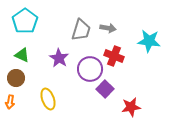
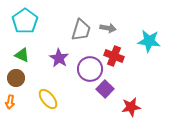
yellow ellipse: rotated 20 degrees counterclockwise
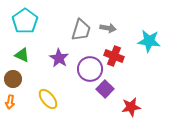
brown circle: moved 3 px left, 1 px down
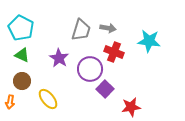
cyan pentagon: moved 4 px left, 7 px down; rotated 10 degrees counterclockwise
red cross: moved 4 px up
brown circle: moved 9 px right, 2 px down
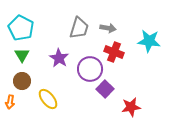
gray trapezoid: moved 2 px left, 2 px up
green triangle: rotated 35 degrees clockwise
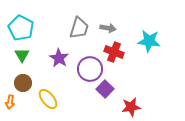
brown circle: moved 1 px right, 2 px down
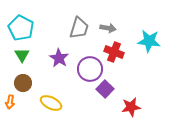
yellow ellipse: moved 3 px right, 4 px down; rotated 25 degrees counterclockwise
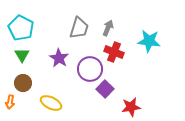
gray arrow: rotated 77 degrees counterclockwise
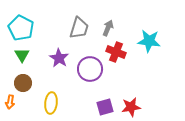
red cross: moved 2 px right
purple square: moved 18 px down; rotated 30 degrees clockwise
yellow ellipse: rotated 70 degrees clockwise
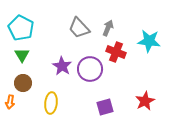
gray trapezoid: rotated 120 degrees clockwise
purple star: moved 3 px right, 8 px down
red star: moved 14 px right, 6 px up; rotated 18 degrees counterclockwise
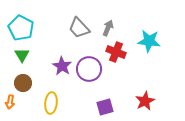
purple circle: moved 1 px left
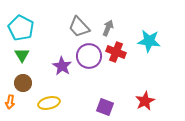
gray trapezoid: moved 1 px up
purple circle: moved 13 px up
yellow ellipse: moved 2 px left; rotated 70 degrees clockwise
purple square: rotated 36 degrees clockwise
